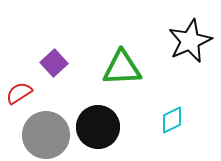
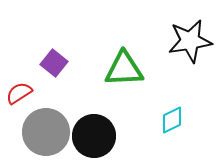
black star: rotated 15 degrees clockwise
purple square: rotated 8 degrees counterclockwise
green triangle: moved 2 px right, 1 px down
black circle: moved 4 px left, 9 px down
gray circle: moved 3 px up
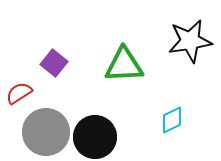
green triangle: moved 4 px up
black circle: moved 1 px right, 1 px down
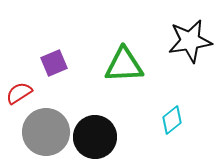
purple square: rotated 28 degrees clockwise
cyan diamond: rotated 12 degrees counterclockwise
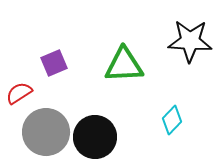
black star: rotated 12 degrees clockwise
cyan diamond: rotated 8 degrees counterclockwise
